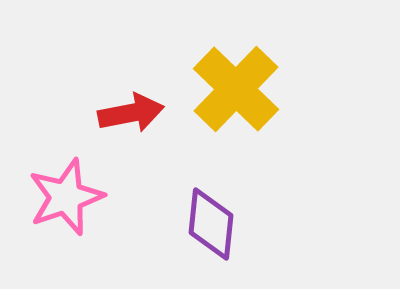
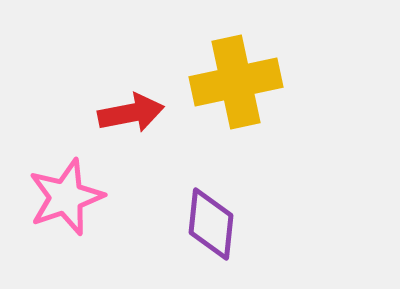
yellow cross: moved 7 px up; rotated 34 degrees clockwise
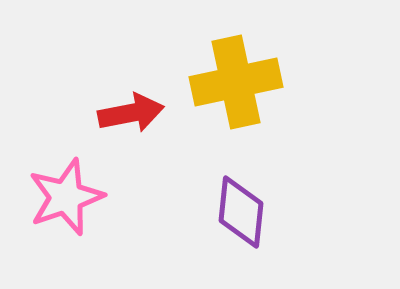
purple diamond: moved 30 px right, 12 px up
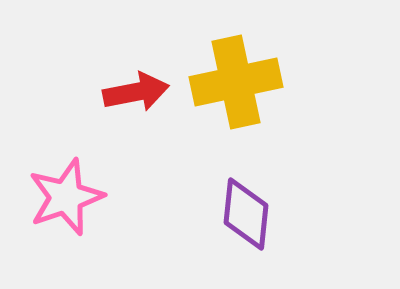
red arrow: moved 5 px right, 21 px up
purple diamond: moved 5 px right, 2 px down
